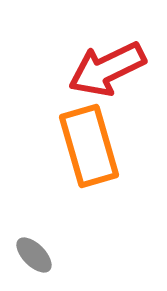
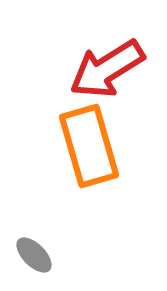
red arrow: rotated 6 degrees counterclockwise
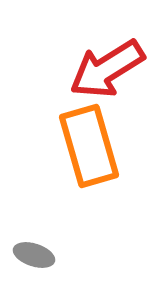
gray ellipse: rotated 27 degrees counterclockwise
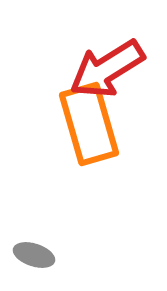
orange rectangle: moved 22 px up
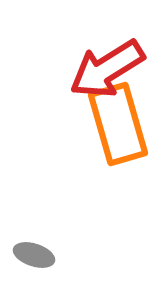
orange rectangle: moved 29 px right
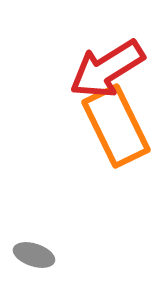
orange rectangle: moved 2 px left, 2 px down; rotated 10 degrees counterclockwise
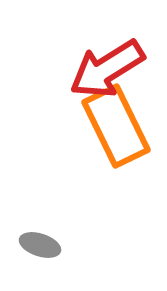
gray ellipse: moved 6 px right, 10 px up
